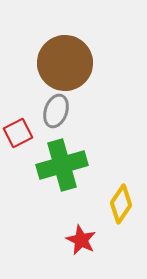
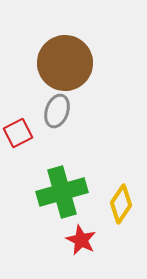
gray ellipse: moved 1 px right
green cross: moved 27 px down
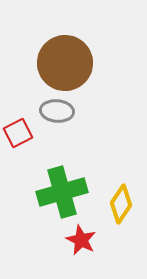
gray ellipse: rotated 76 degrees clockwise
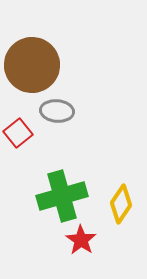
brown circle: moved 33 px left, 2 px down
red square: rotated 12 degrees counterclockwise
green cross: moved 4 px down
red star: rotated 8 degrees clockwise
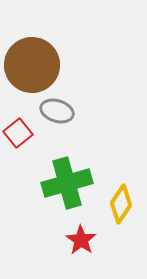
gray ellipse: rotated 12 degrees clockwise
green cross: moved 5 px right, 13 px up
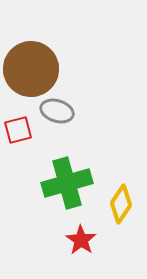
brown circle: moved 1 px left, 4 px down
red square: moved 3 px up; rotated 24 degrees clockwise
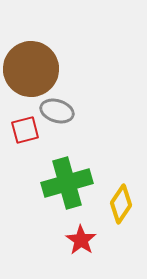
red square: moved 7 px right
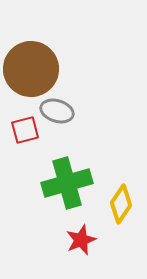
red star: rotated 16 degrees clockwise
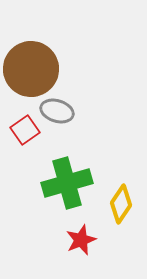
red square: rotated 20 degrees counterclockwise
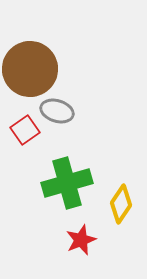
brown circle: moved 1 px left
